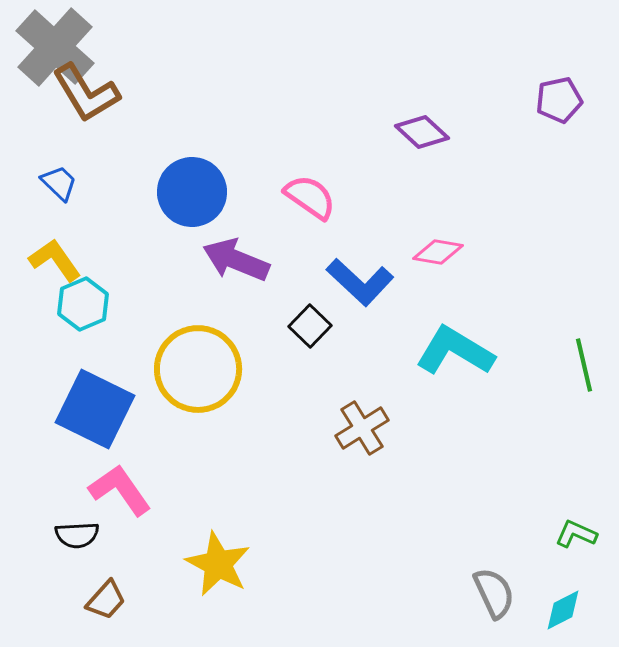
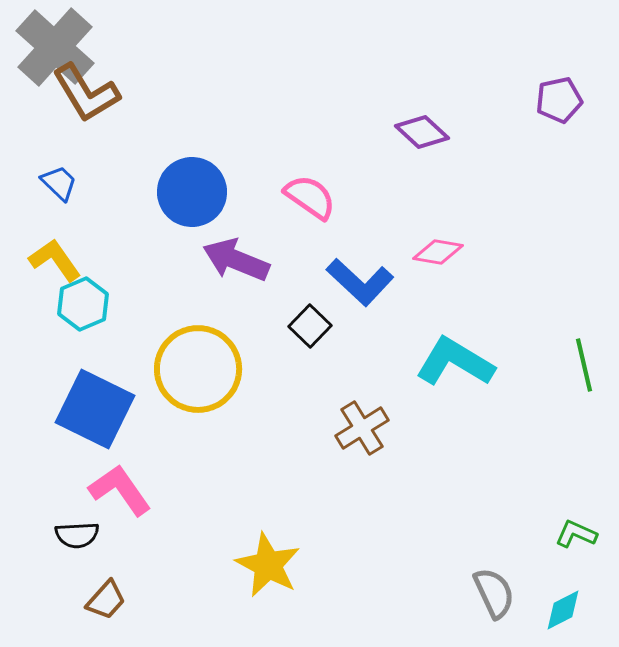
cyan L-shape: moved 11 px down
yellow star: moved 50 px right, 1 px down
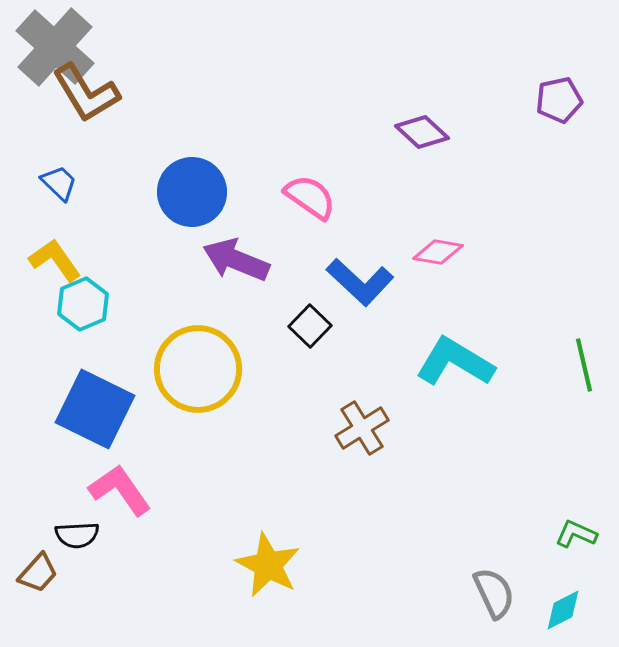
brown trapezoid: moved 68 px left, 27 px up
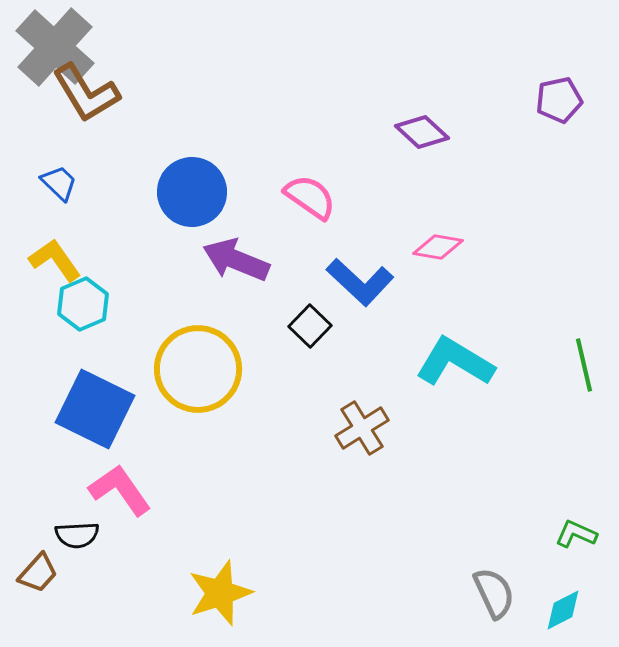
pink diamond: moved 5 px up
yellow star: moved 48 px left, 28 px down; rotated 26 degrees clockwise
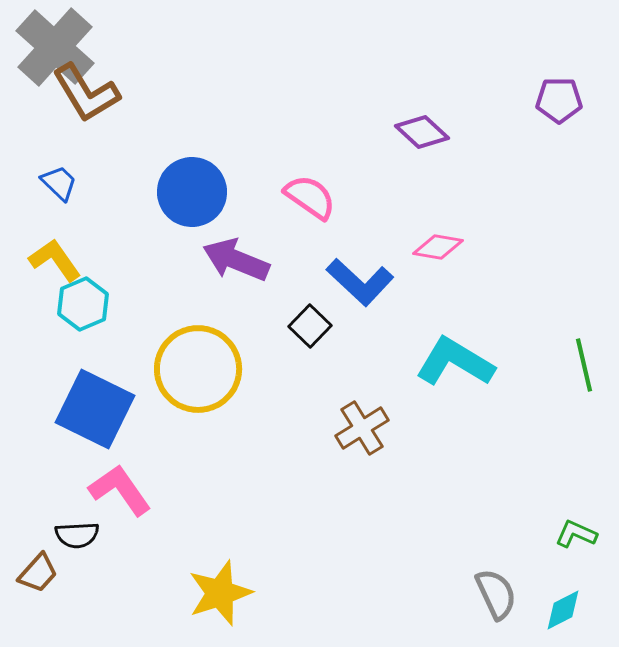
purple pentagon: rotated 12 degrees clockwise
gray semicircle: moved 2 px right, 1 px down
